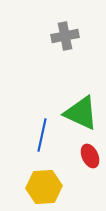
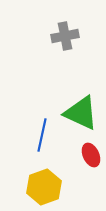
red ellipse: moved 1 px right, 1 px up
yellow hexagon: rotated 16 degrees counterclockwise
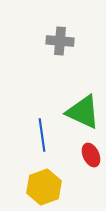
gray cross: moved 5 px left, 5 px down; rotated 16 degrees clockwise
green triangle: moved 2 px right, 1 px up
blue line: rotated 20 degrees counterclockwise
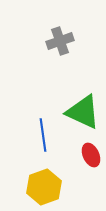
gray cross: rotated 24 degrees counterclockwise
blue line: moved 1 px right
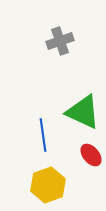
red ellipse: rotated 15 degrees counterclockwise
yellow hexagon: moved 4 px right, 2 px up
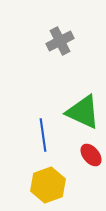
gray cross: rotated 8 degrees counterclockwise
